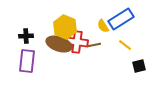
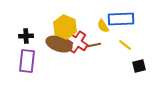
blue rectangle: rotated 30 degrees clockwise
red cross: rotated 25 degrees clockwise
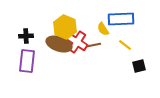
yellow semicircle: moved 3 px down
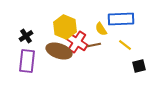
yellow semicircle: moved 2 px left
black cross: rotated 32 degrees counterclockwise
brown ellipse: moved 7 px down
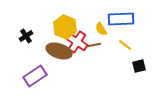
purple rectangle: moved 8 px right, 15 px down; rotated 50 degrees clockwise
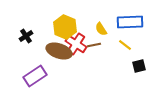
blue rectangle: moved 9 px right, 3 px down
red cross: moved 1 px left, 2 px down
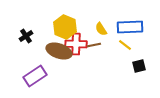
blue rectangle: moved 5 px down
red cross: rotated 30 degrees counterclockwise
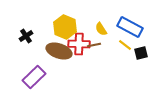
blue rectangle: rotated 30 degrees clockwise
red cross: moved 3 px right
black square: moved 2 px right, 13 px up
purple rectangle: moved 1 px left, 1 px down; rotated 10 degrees counterclockwise
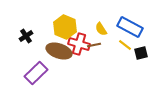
red cross: rotated 15 degrees clockwise
purple rectangle: moved 2 px right, 4 px up
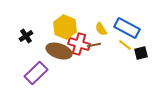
blue rectangle: moved 3 px left, 1 px down
